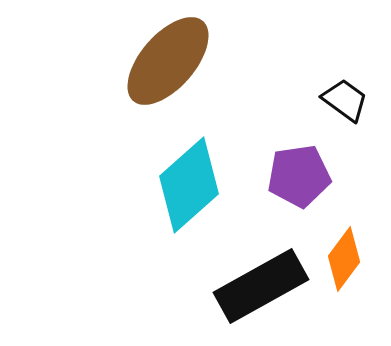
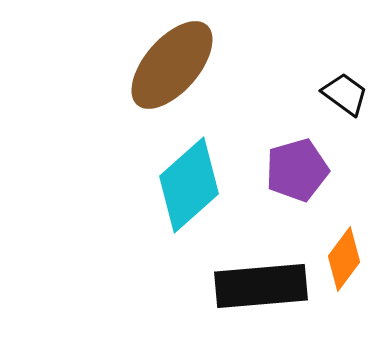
brown ellipse: moved 4 px right, 4 px down
black trapezoid: moved 6 px up
purple pentagon: moved 2 px left, 6 px up; rotated 8 degrees counterclockwise
black rectangle: rotated 24 degrees clockwise
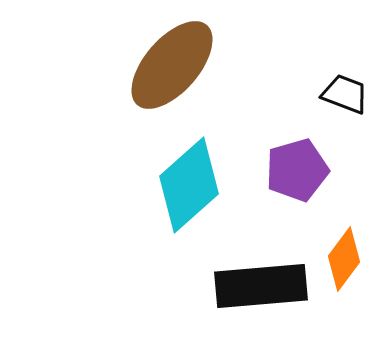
black trapezoid: rotated 15 degrees counterclockwise
